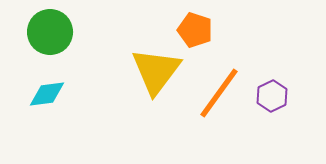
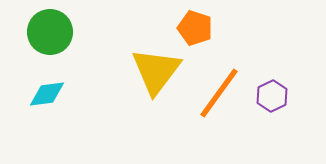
orange pentagon: moved 2 px up
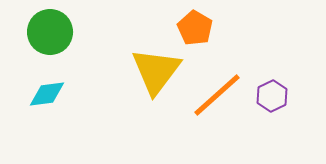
orange pentagon: rotated 12 degrees clockwise
orange line: moved 2 px left, 2 px down; rotated 12 degrees clockwise
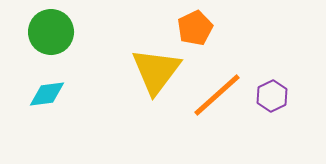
orange pentagon: rotated 16 degrees clockwise
green circle: moved 1 px right
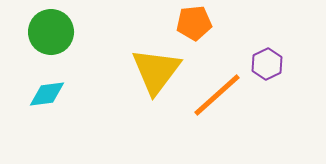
orange pentagon: moved 1 px left, 5 px up; rotated 20 degrees clockwise
purple hexagon: moved 5 px left, 32 px up
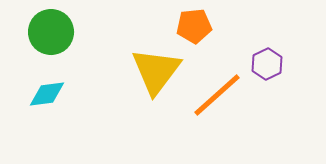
orange pentagon: moved 3 px down
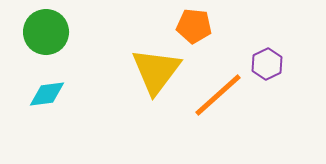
orange pentagon: rotated 12 degrees clockwise
green circle: moved 5 px left
orange line: moved 1 px right
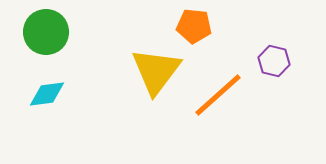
purple hexagon: moved 7 px right, 3 px up; rotated 20 degrees counterclockwise
